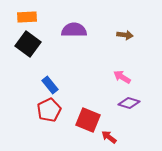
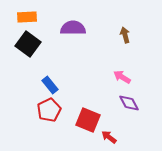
purple semicircle: moved 1 px left, 2 px up
brown arrow: rotated 112 degrees counterclockwise
purple diamond: rotated 45 degrees clockwise
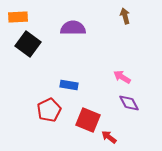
orange rectangle: moved 9 px left
brown arrow: moved 19 px up
blue rectangle: moved 19 px right; rotated 42 degrees counterclockwise
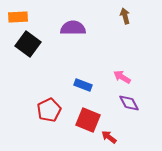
blue rectangle: moved 14 px right; rotated 12 degrees clockwise
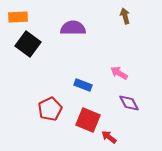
pink arrow: moved 3 px left, 4 px up
red pentagon: moved 1 px right, 1 px up
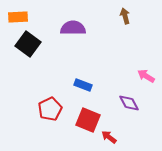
pink arrow: moved 27 px right, 3 px down
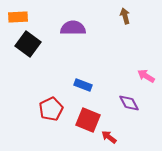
red pentagon: moved 1 px right
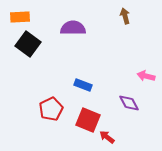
orange rectangle: moved 2 px right
pink arrow: rotated 18 degrees counterclockwise
red arrow: moved 2 px left
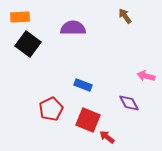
brown arrow: rotated 21 degrees counterclockwise
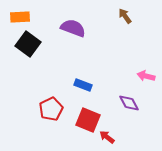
purple semicircle: rotated 20 degrees clockwise
